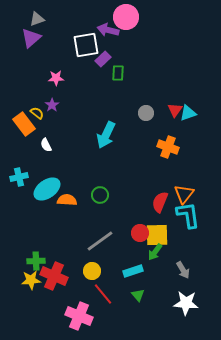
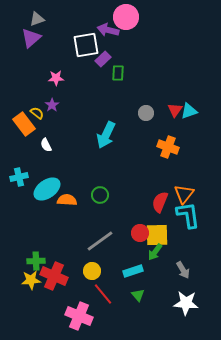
cyan triangle: moved 1 px right, 2 px up
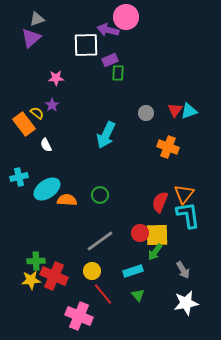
white square: rotated 8 degrees clockwise
purple rectangle: moved 7 px right, 1 px down; rotated 21 degrees clockwise
white star: rotated 15 degrees counterclockwise
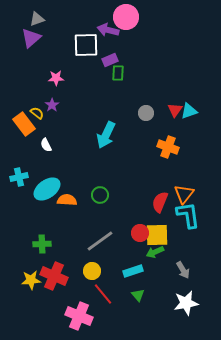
green arrow: rotated 30 degrees clockwise
green cross: moved 6 px right, 17 px up
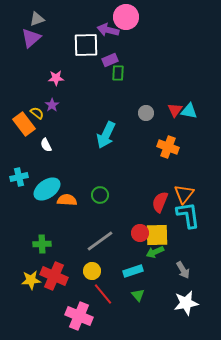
cyan triangle: rotated 30 degrees clockwise
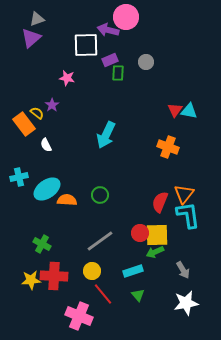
pink star: moved 11 px right; rotated 14 degrees clockwise
gray circle: moved 51 px up
green cross: rotated 30 degrees clockwise
red cross: rotated 20 degrees counterclockwise
